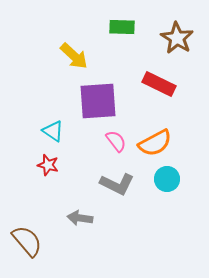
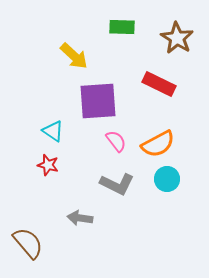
orange semicircle: moved 3 px right, 1 px down
brown semicircle: moved 1 px right, 2 px down
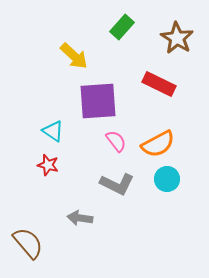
green rectangle: rotated 50 degrees counterclockwise
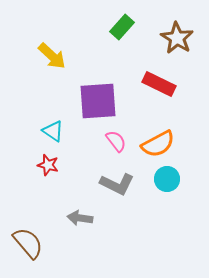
yellow arrow: moved 22 px left
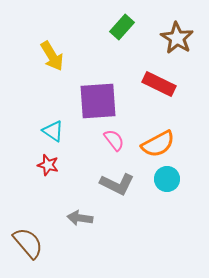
yellow arrow: rotated 16 degrees clockwise
pink semicircle: moved 2 px left, 1 px up
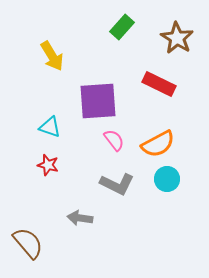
cyan triangle: moved 3 px left, 4 px up; rotated 15 degrees counterclockwise
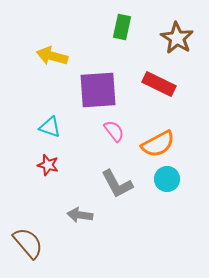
green rectangle: rotated 30 degrees counterclockwise
yellow arrow: rotated 136 degrees clockwise
purple square: moved 11 px up
pink semicircle: moved 9 px up
gray L-shape: rotated 36 degrees clockwise
gray arrow: moved 3 px up
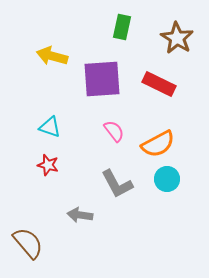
purple square: moved 4 px right, 11 px up
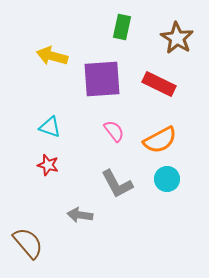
orange semicircle: moved 2 px right, 4 px up
